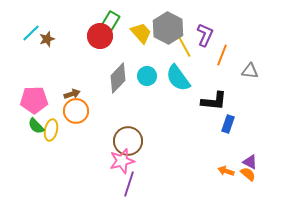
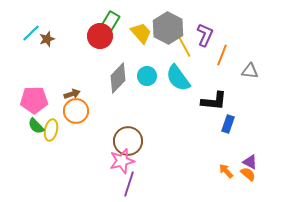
orange arrow: rotated 28 degrees clockwise
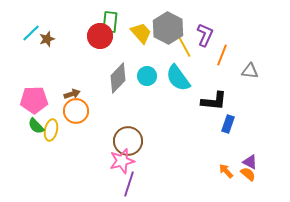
green rectangle: rotated 25 degrees counterclockwise
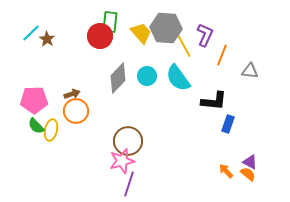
gray hexagon: moved 2 px left; rotated 24 degrees counterclockwise
brown star: rotated 21 degrees counterclockwise
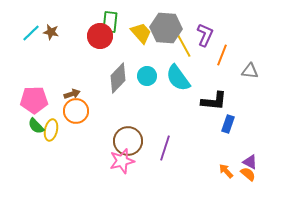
brown star: moved 4 px right, 7 px up; rotated 21 degrees counterclockwise
purple line: moved 36 px right, 36 px up
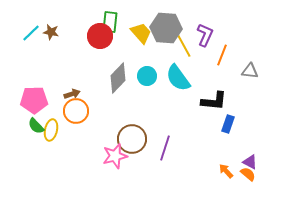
brown circle: moved 4 px right, 2 px up
pink star: moved 7 px left, 5 px up
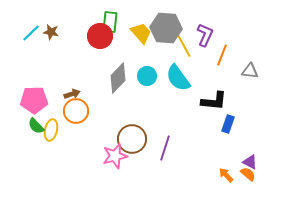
orange arrow: moved 4 px down
